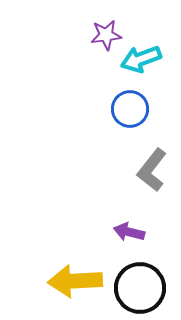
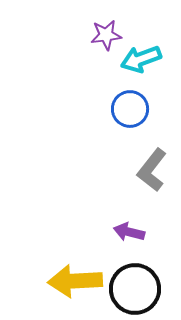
black circle: moved 5 px left, 1 px down
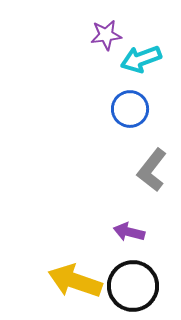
yellow arrow: rotated 22 degrees clockwise
black circle: moved 2 px left, 3 px up
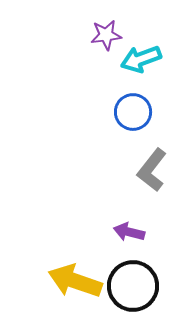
blue circle: moved 3 px right, 3 px down
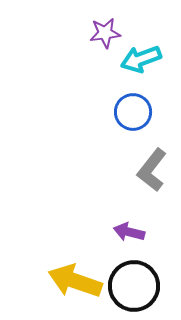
purple star: moved 1 px left, 2 px up
black circle: moved 1 px right
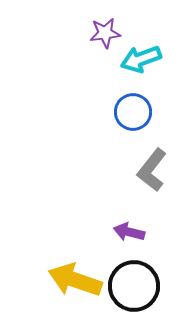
yellow arrow: moved 1 px up
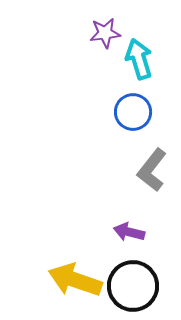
cyan arrow: moved 2 px left; rotated 93 degrees clockwise
black circle: moved 1 px left
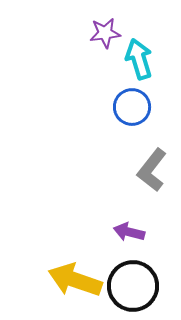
blue circle: moved 1 px left, 5 px up
